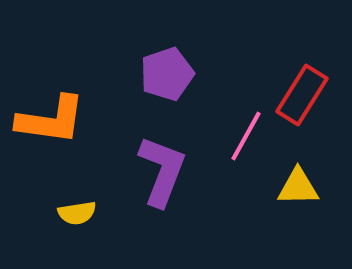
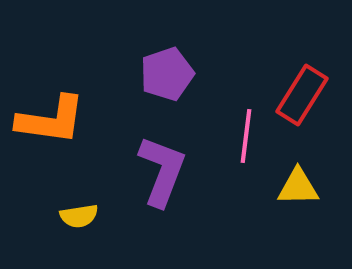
pink line: rotated 22 degrees counterclockwise
yellow semicircle: moved 2 px right, 3 px down
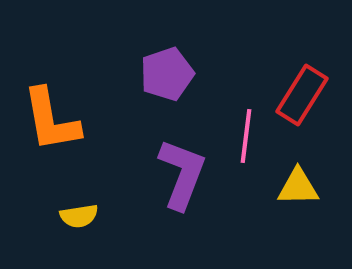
orange L-shape: rotated 72 degrees clockwise
purple L-shape: moved 20 px right, 3 px down
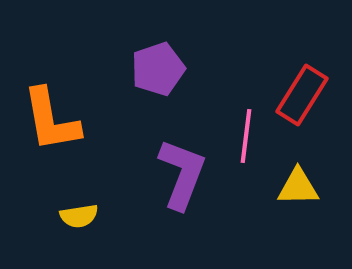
purple pentagon: moved 9 px left, 5 px up
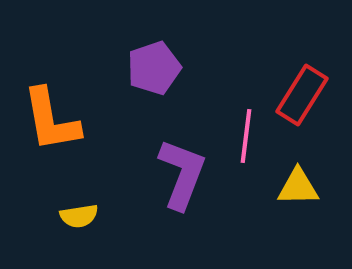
purple pentagon: moved 4 px left, 1 px up
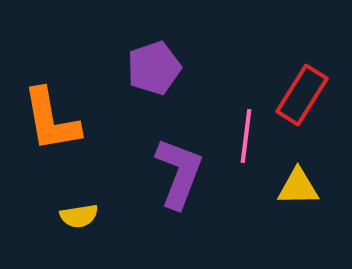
purple L-shape: moved 3 px left, 1 px up
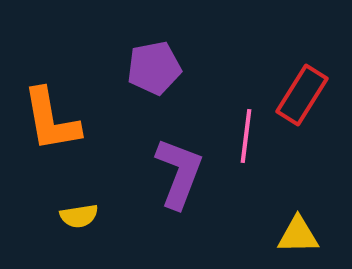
purple pentagon: rotated 8 degrees clockwise
yellow triangle: moved 48 px down
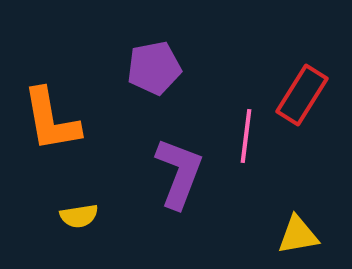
yellow triangle: rotated 9 degrees counterclockwise
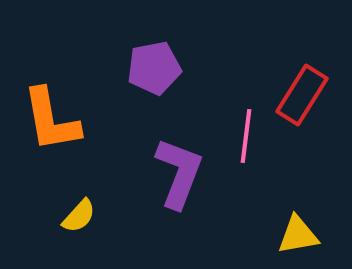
yellow semicircle: rotated 39 degrees counterclockwise
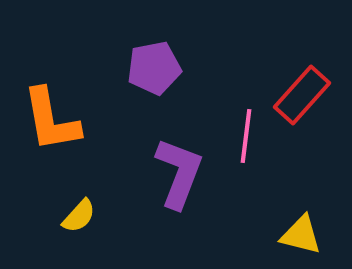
red rectangle: rotated 10 degrees clockwise
yellow triangle: moved 3 px right; rotated 24 degrees clockwise
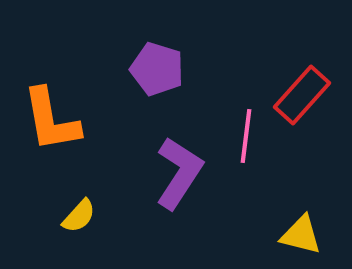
purple pentagon: moved 3 px right, 1 px down; rotated 28 degrees clockwise
purple L-shape: rotated 12 degrees clockwise
